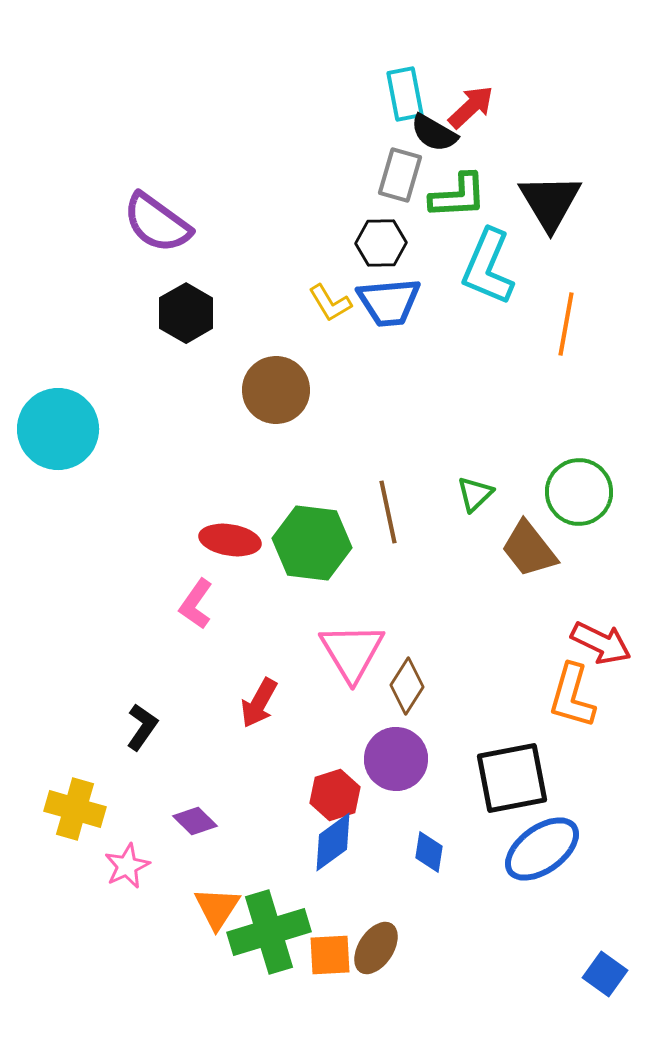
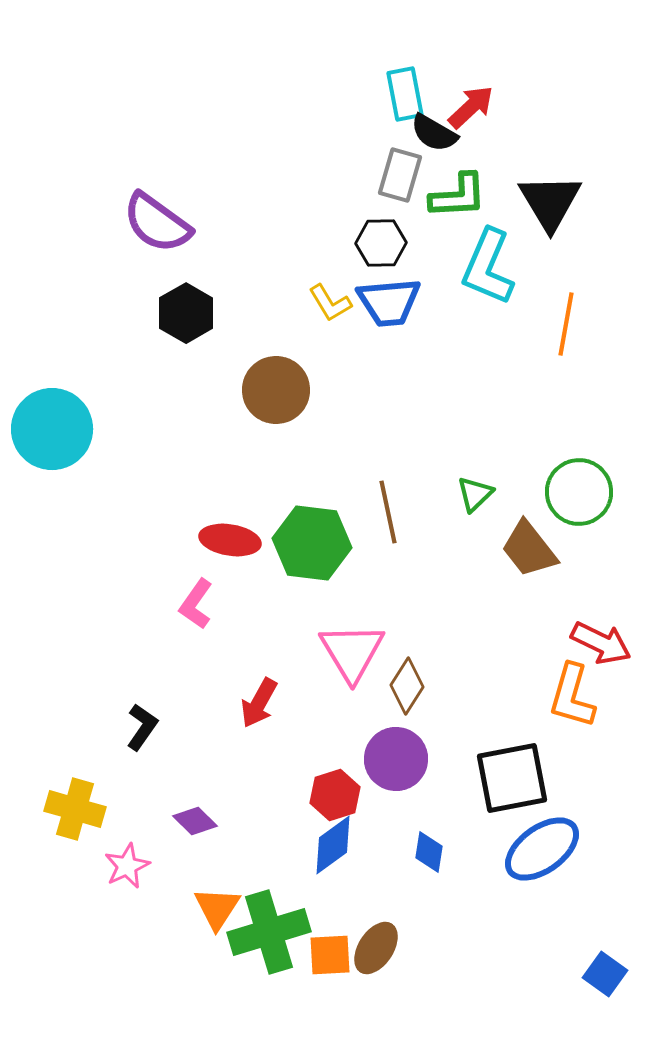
cyan circle at (58, 429): moved 6 px left
blue diamond at (333, 842): moved 3 px down
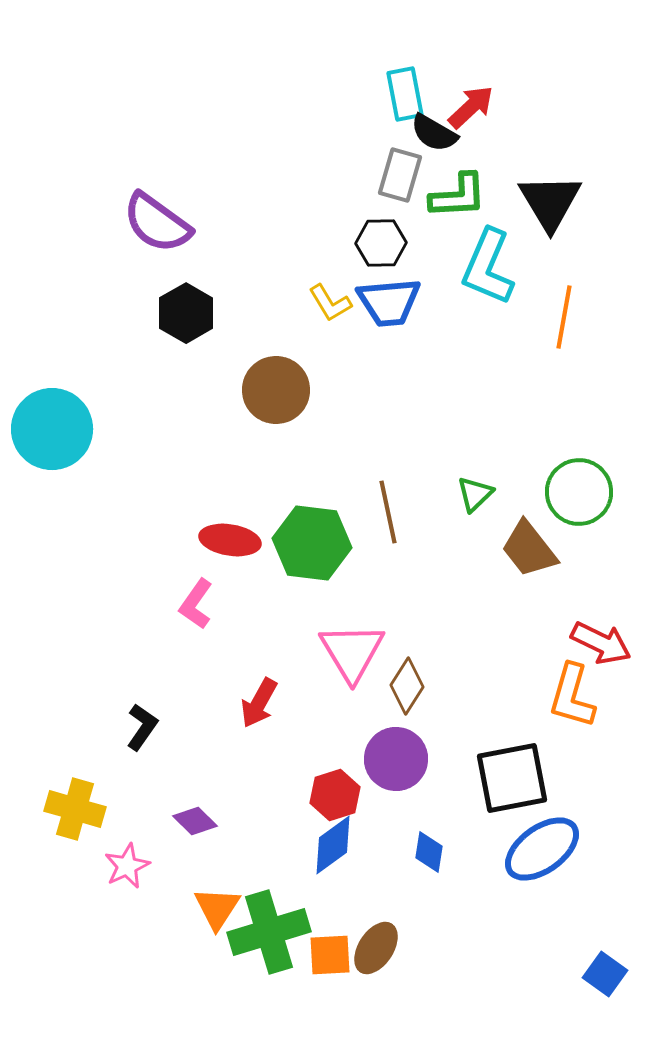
orange line at (566, 324): moved 2 px left, 7 px up
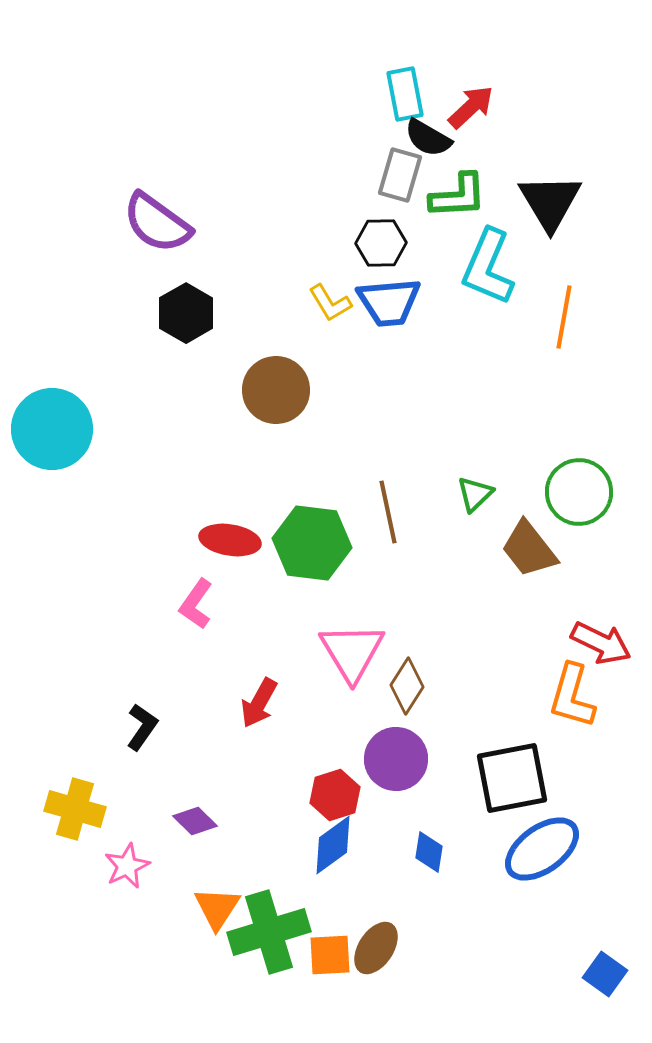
black semicircle at (434, 133): moved 6 px left, 5 px down
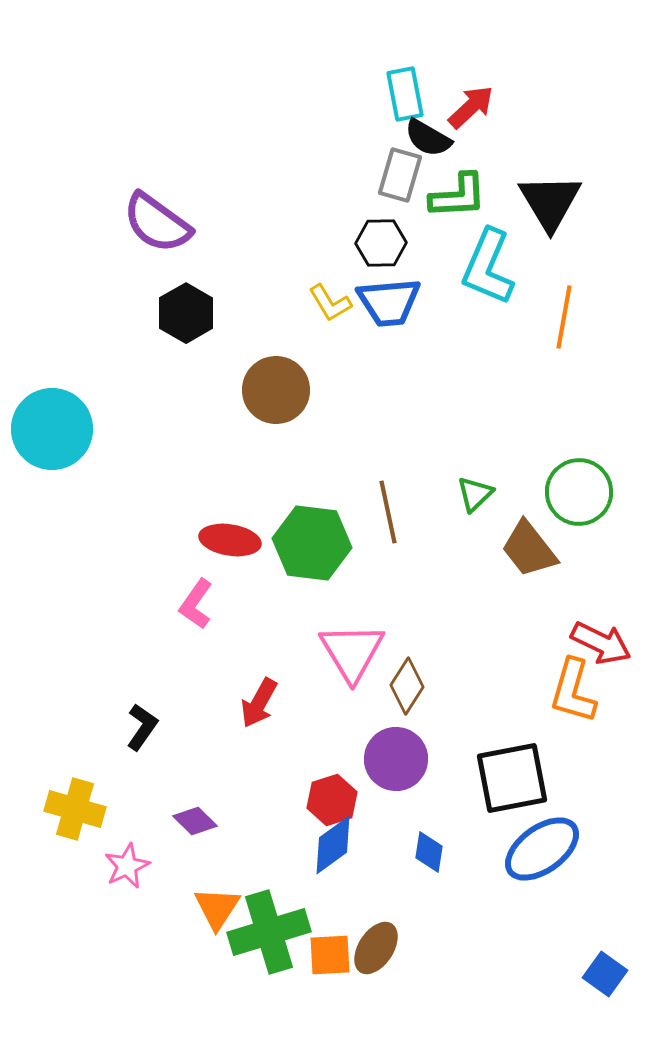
orange L-shape at (572, 696): moved 1 px right, 5 px up
red hexagon at (335, 795): moved 3 px left, 5 px down
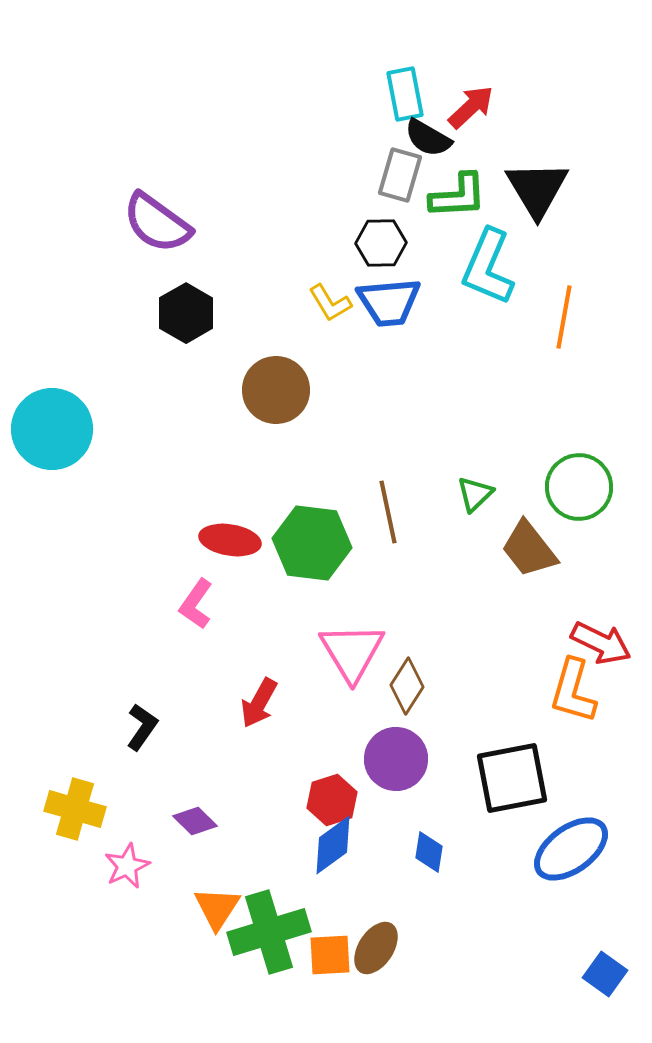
black triangle at (550, 202): moved 13 px left, 13 px up
green circle at (579, 492): moved 5 px up
blue ellipse at (542, 849): moved 29 px right
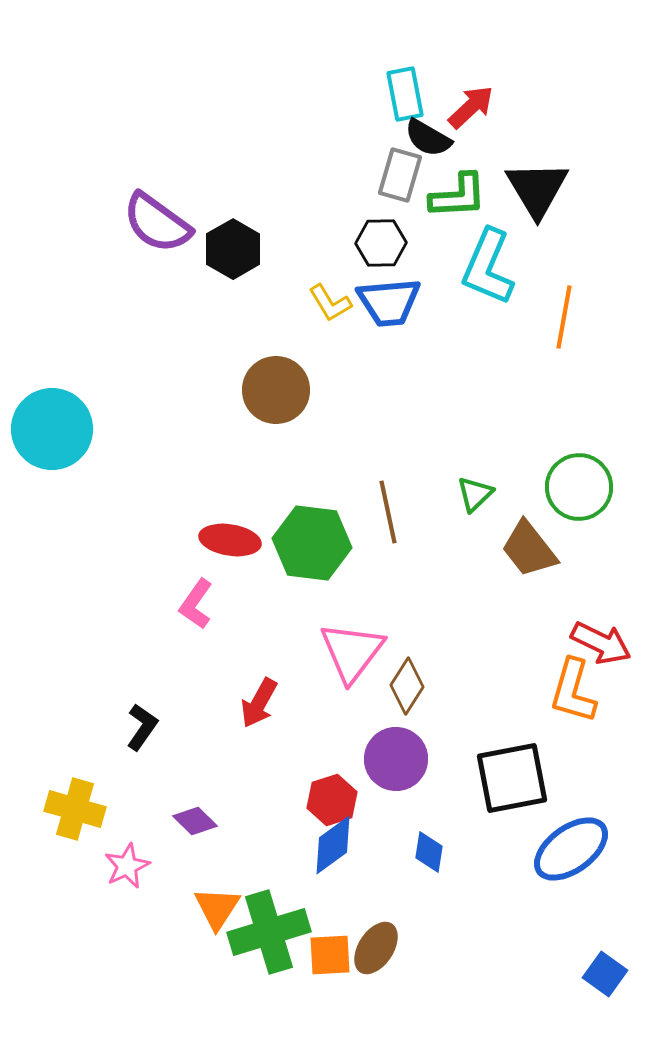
black hexagon at (186, 313): moved 47 px right, 64 px up
pink triangle at (352, 652): rotated 8 degrees clockwise
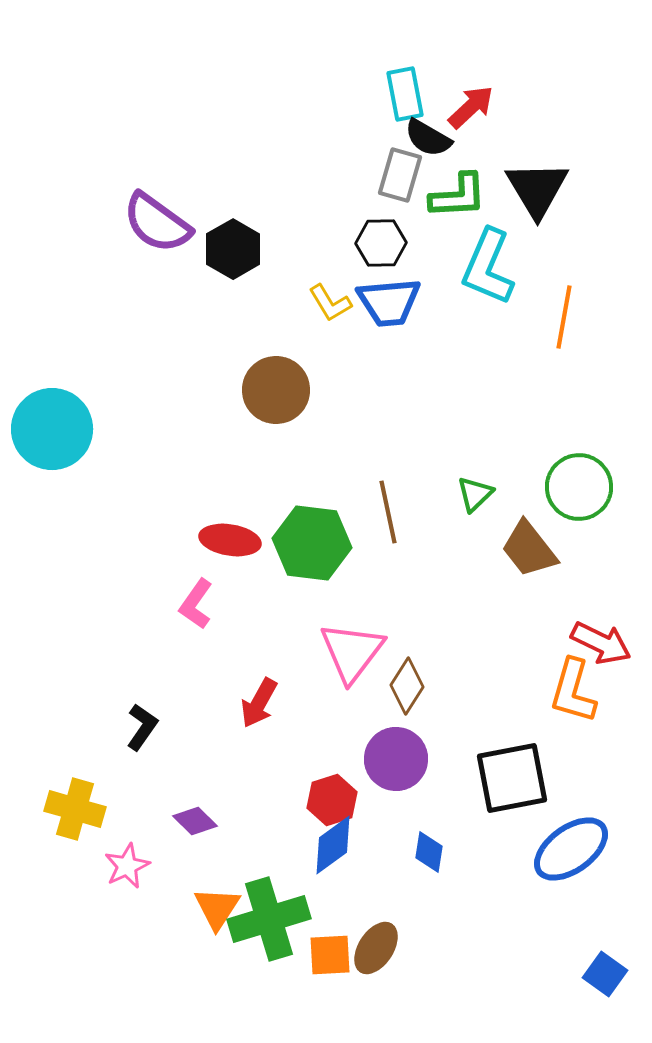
green cross at (269, 932): moved 13 px up
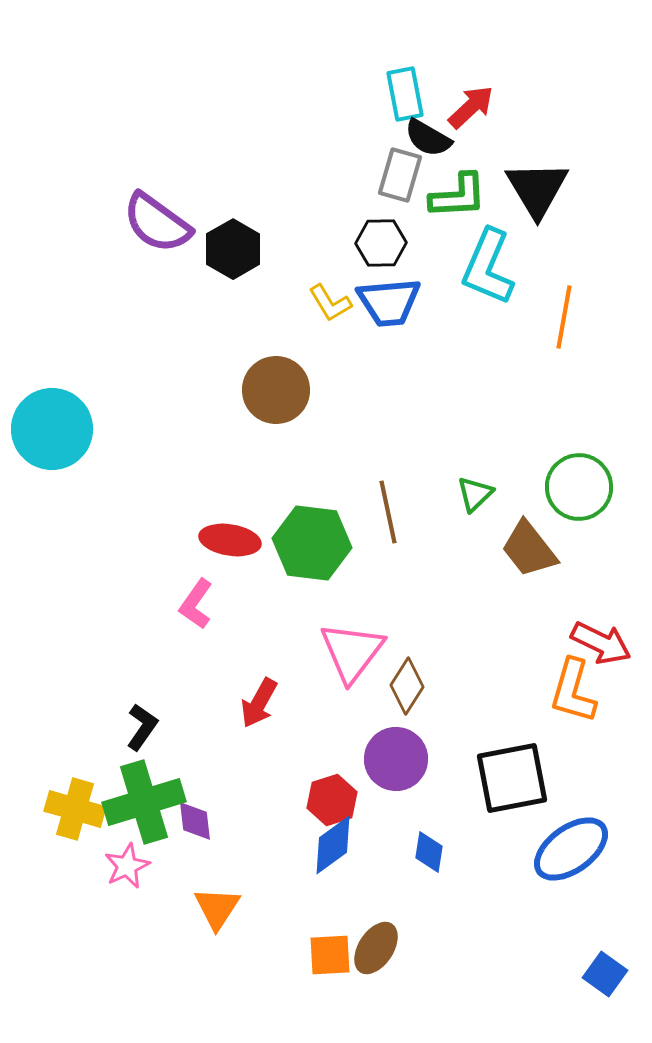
purple diamond at (195, 821): rotated 39 degrees clockwise
green cross at (269, 919): moved 125 px left, 117 px up
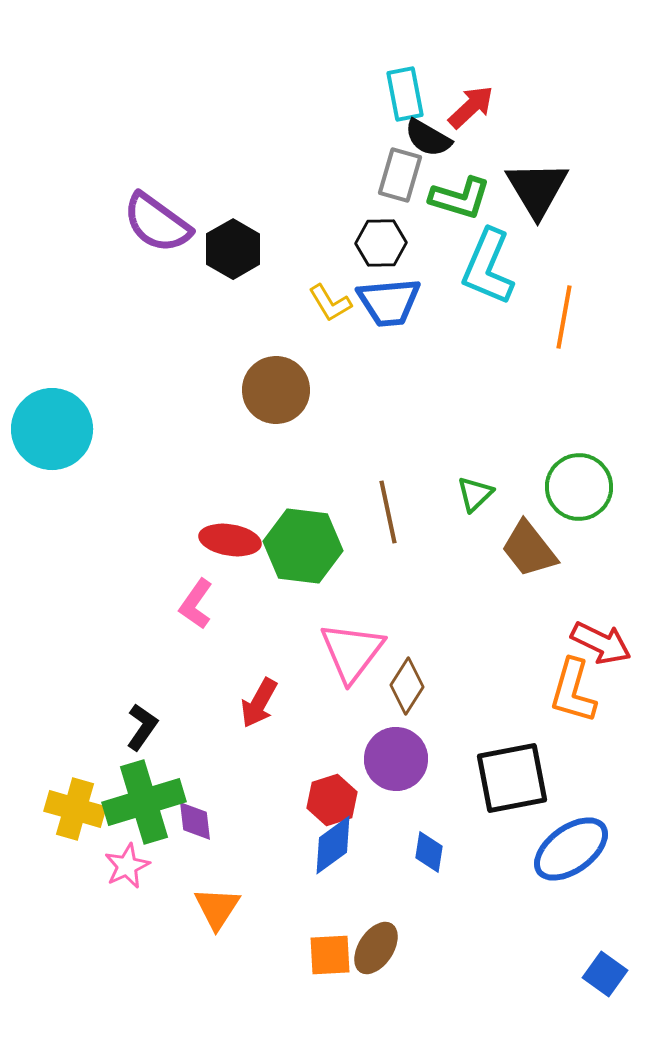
green L-shape at (458, 196): moved 2 px right, 2 px down; rotated 20 degrees clockwise
green hexagon at (312, 543): moved 9 px left, 3 px down
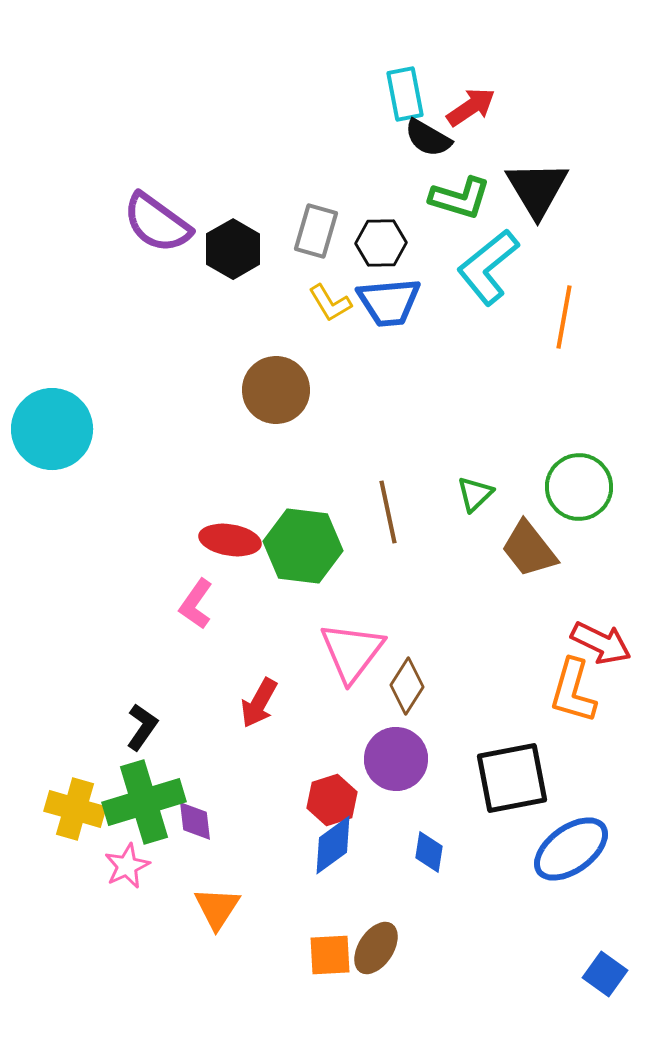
red arrow at (471, 107): rotated 9 degrees clockwise
gray rectangle at (400, 175): moved 84 px left, 56 px down
cyan L-shape at (488, 267): rotated 28 degrees clockwise
